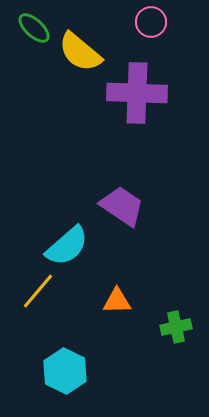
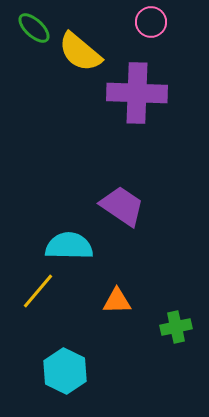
cyan semicircle: moved 2 px right; rotated 138 degrees counterclockwise
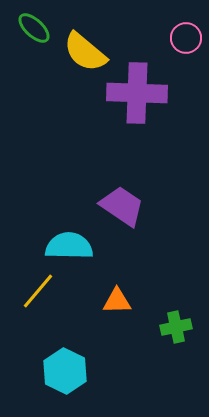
pink circle: moved 35 px right, 16 px down
yellow semicircle: moved 5 px right
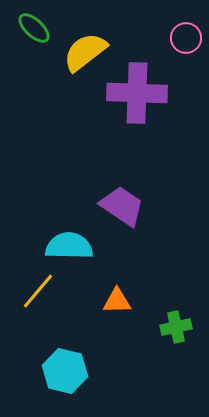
yellow semicircle: rotated 102 degrees clockwise
cyan hexagon: rotated 12 degrees counterclockwise
